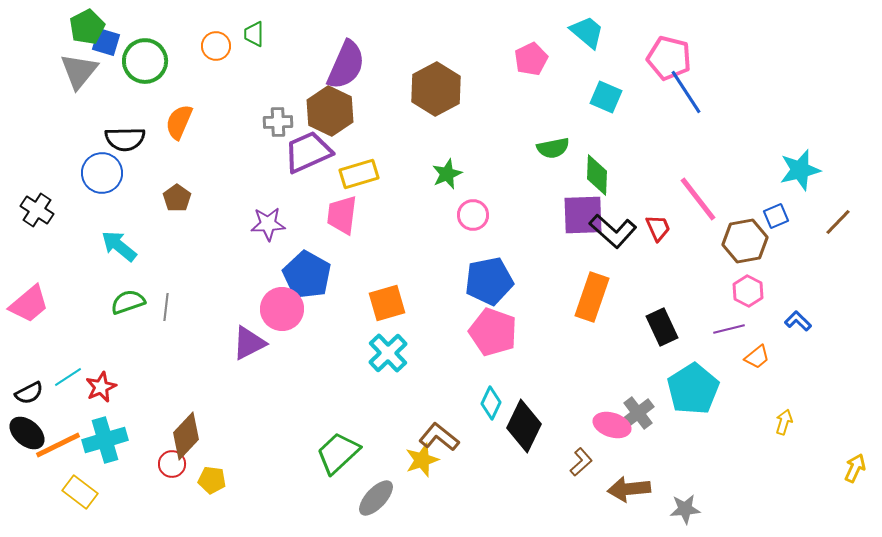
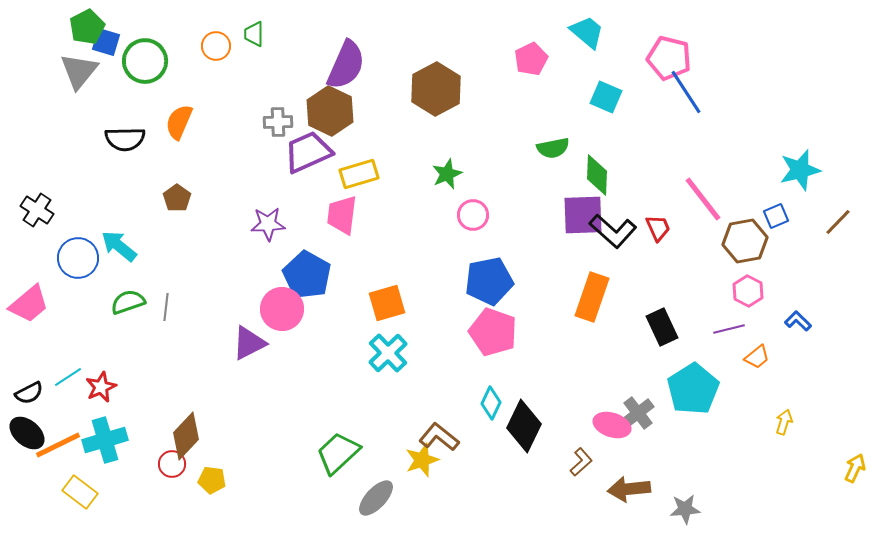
blue circle at (102, 173): moved 24 px left, 85 px down
pink line at (698, 199): moved 5 px right
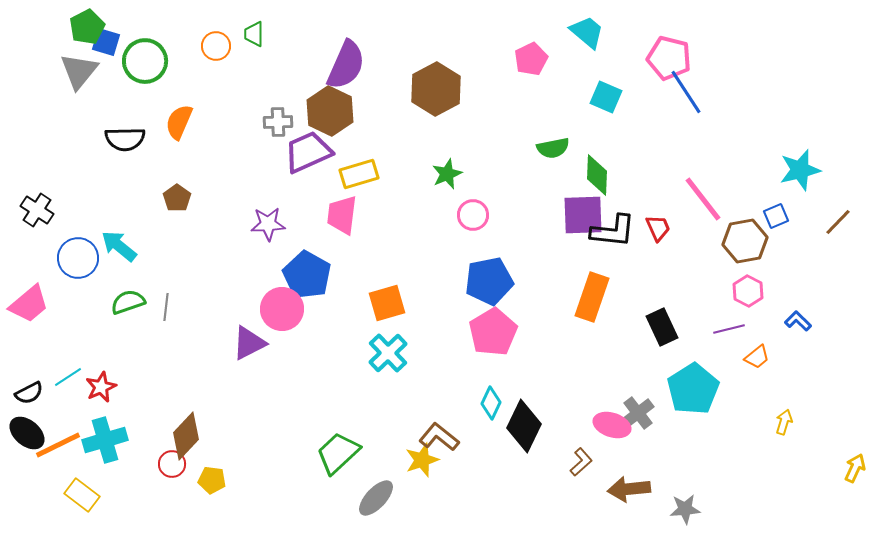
black L-shape at (613, 231): rotated 36 degrees counterclockwise
pink pentagon at (493, 332): rotated 21 degrees clockwise
yellow rectangle at (80, 492): moved 2 px right, 3 px down
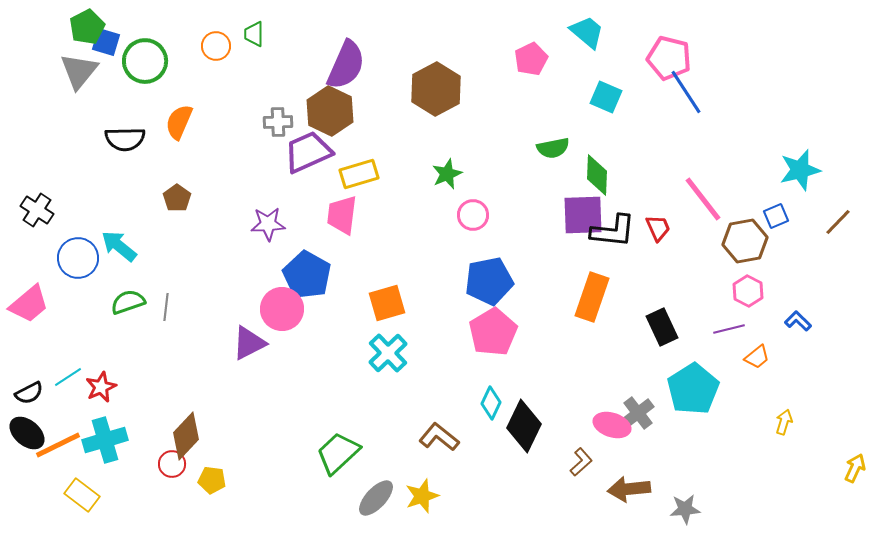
yellow star at (422, 460): moved 36 px down
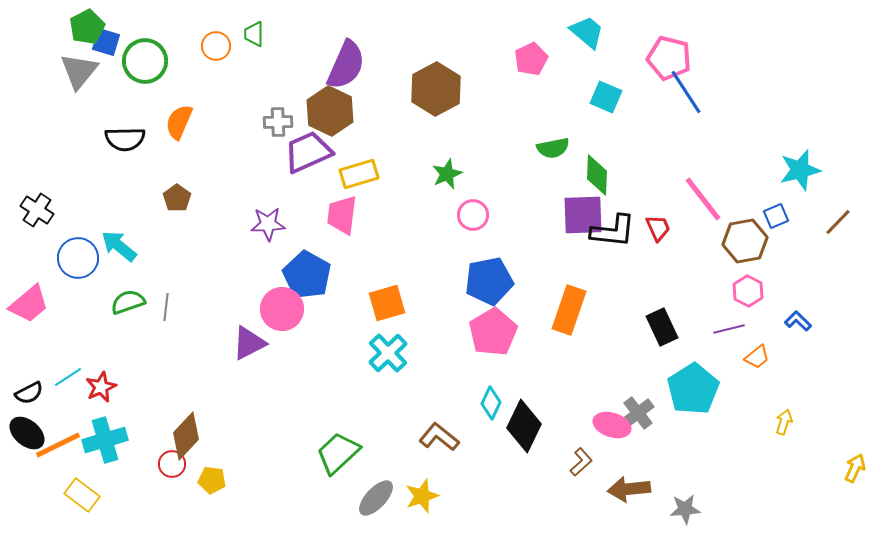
orange rectangle at (592, 297): moved 23 px left, 13 px down
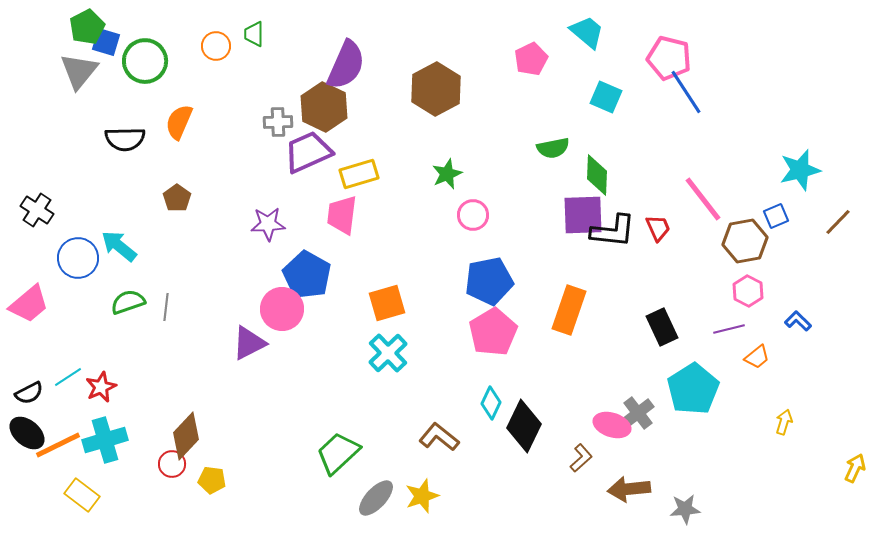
brown hexagon at (330, 111): moved 6 px left, 4 px up
brown L-shape at (581, 462): moved 4 px up
